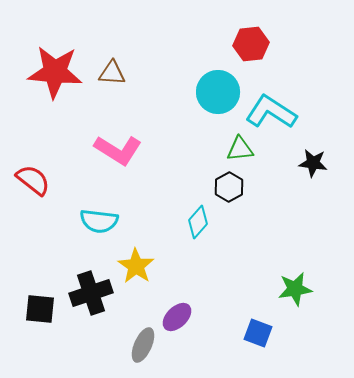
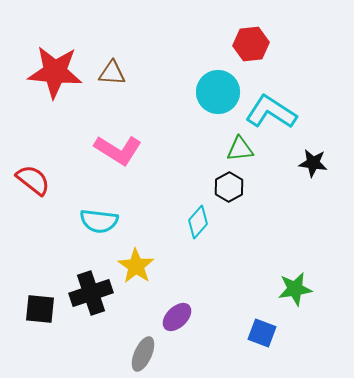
blue square: moved 4 px right
gray ellipse: moved 9 px down
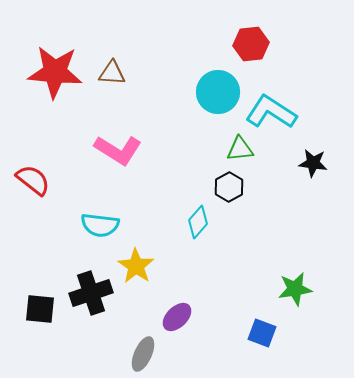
cyan semicircle: moved 1 px right, 4 px down
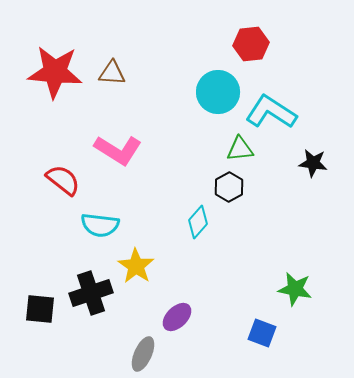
red semicircle: moved 30 px right
green star: rotated 20 degrees clockwise
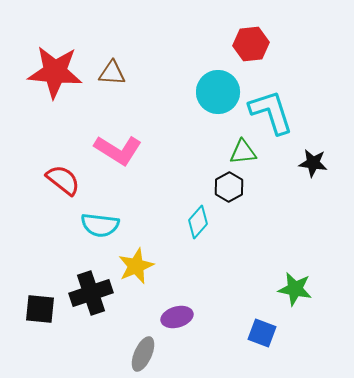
cyan L-shape: rotated 39 degrees clockwise
green triangle: moved 3 px right, 3 px down
yellow star: rotated 15 degrees clockwise
purple ellipse: rotated 28 degrees clockwise
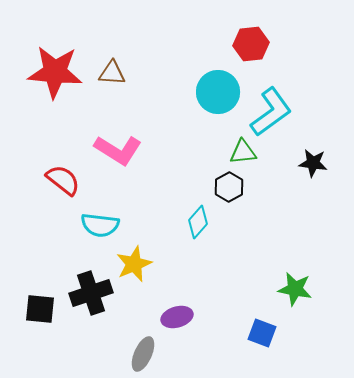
cyan L-shape: rotated 72 degrees clockwise
yellow star: moved 2 px left, 2 px up
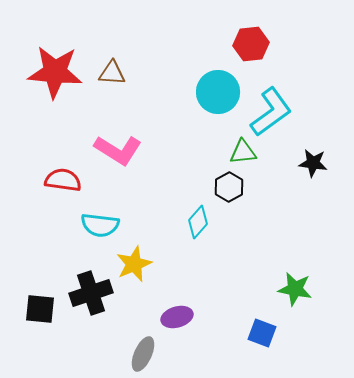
red semicircle: rotated 30 degrees counterclockwise
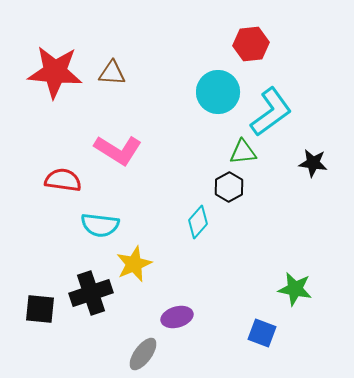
gray ellipse: rotated 12 degrees clockwise
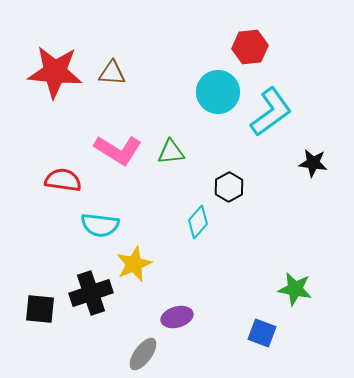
red hexagon: moved 1 px left, 3 px down
green triangle: moved 72 px left
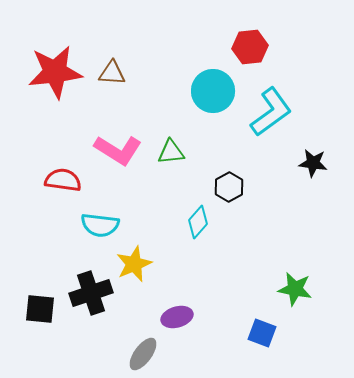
red star: rotated 12 degrees counterclockwise
cyan circle: moved 5 px left, 1 px up
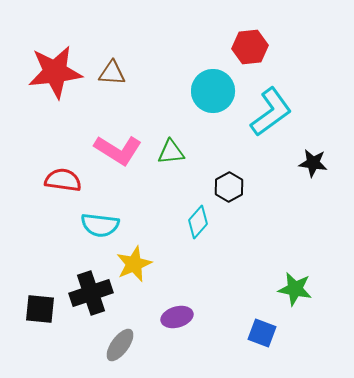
gray ellipse: moved 23 px left, 9 px up
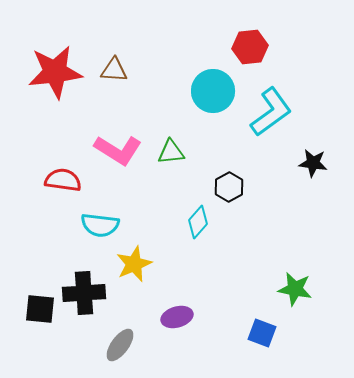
brown triangle: moved 2 px right, 3 px up
black cross: moved 7 px left; rotated 15 degrees clockwise
